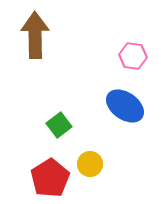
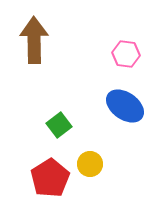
brown arrow: moved 1 px left, 5 px down
pink hexagon: moved 7 px left, 2 px up
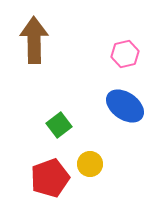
pink hexagon: moved 1 px left; rotated 20 degrees counterclockwise
red pentagon: rotated 12 degrees clockwise
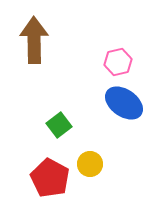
pink hexagon: moved 7 px left, 8 px down
blue ellipse: moved 1 px left, 3 px up
red pentagon: rotated 24 degrees counterclockwise
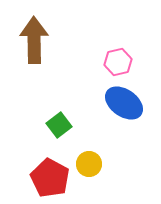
yellow circle: moved 1 px left
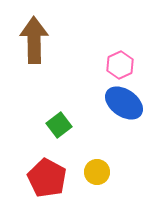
pink hexagon: moved 2 px right, 3 px down; rotated 12 degrees counterclockwise
yellow circle: moved 8 px right, 8 px down
red pentagon: moved 3 px left
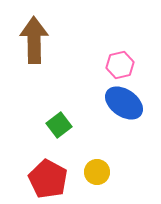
pink hexagon: rotated 12 degrees clockwise
red pentagon: moved 1 px right, 1 px down
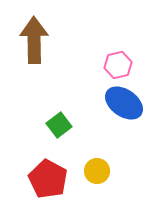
pink hexagon: moved 2 px left
yellow circle: moved 1 px up
